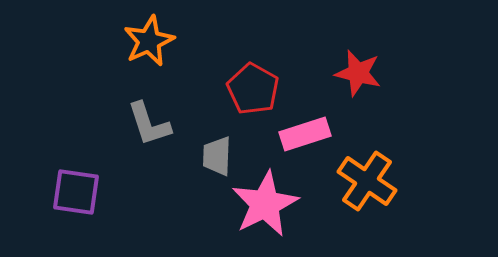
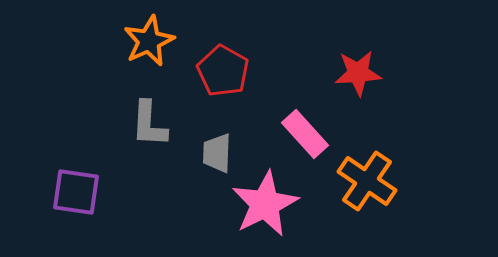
red star: rotated 18 degrees counterclockwise
red pentagon: moved 30 px left, 18 px up
gray L-shape: rotated 21 degrees clockwise
pink rectangle: rotated 66 degrees clockwise
gray trapezoid: moved 3 px up
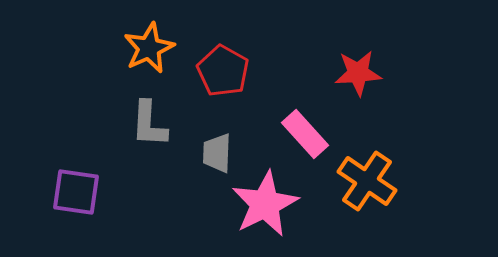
orange star: moved 7 px down
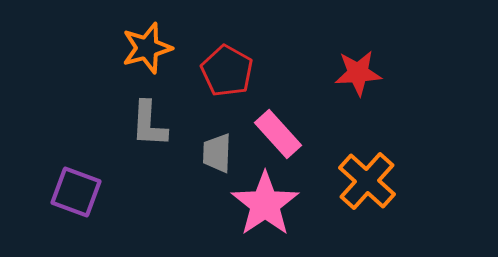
orange star: moved 2 px left; rotated 9 degrees clockwise
red pentagon: moved 4 px right
pink rectangle: moved 27 px left
orange cross: rotated 8 degrees clockwise
purple square: rotated 12 degrees clockwise
pink star: rotated 8 degrees counterclockwise
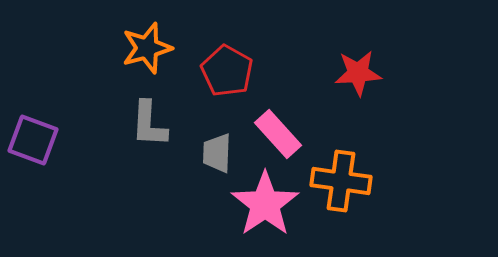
orange cross: moved 26 px left; rotated 34 degrees counterclockwise
purple square: moved 43 px left, 52 px up
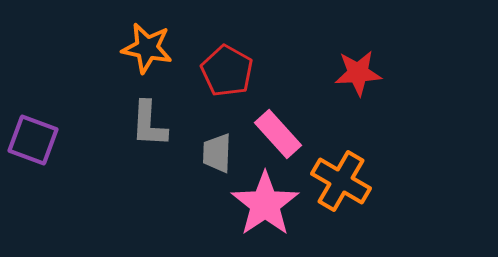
orange star: rotated 27 degrees clockwise
orange cross: rotated 22 degrees clockwise
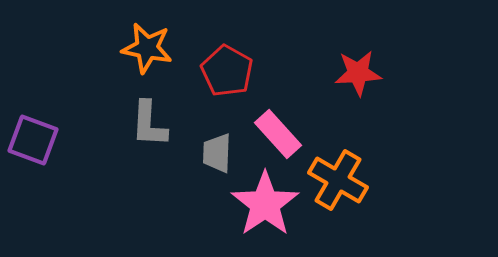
orange cross: moved 3 px left, 1 px up
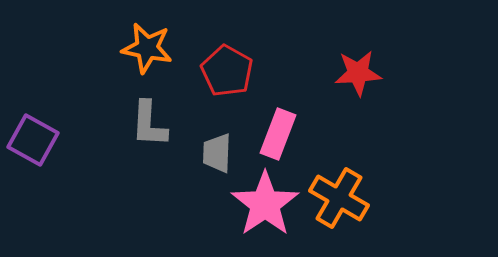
pink rectangle: rotated 63 degrees clockwise
purple square: rotated 9 degrees clockwise
orange cross: moved 1 px right, 18 px down
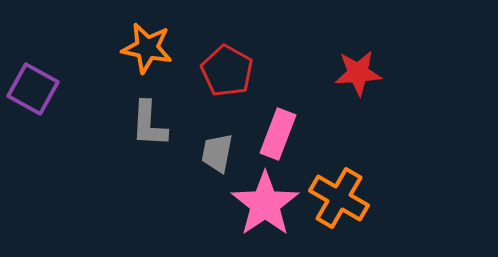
purple square: moved 51 px up
gray trapezoid: rotated 9 degrees clockwise
